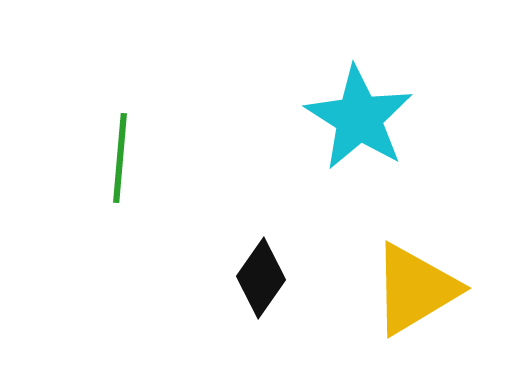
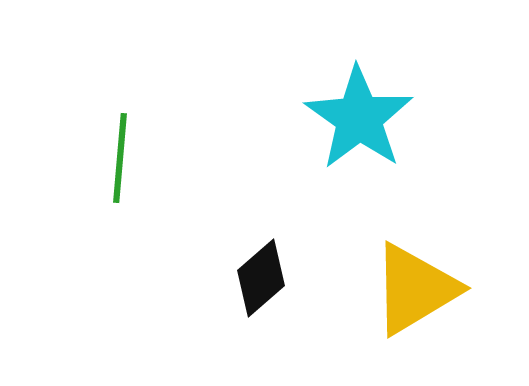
cyan star: rotated 3 degrees clockwise
black diamond: rotated 14 degrees clockwise
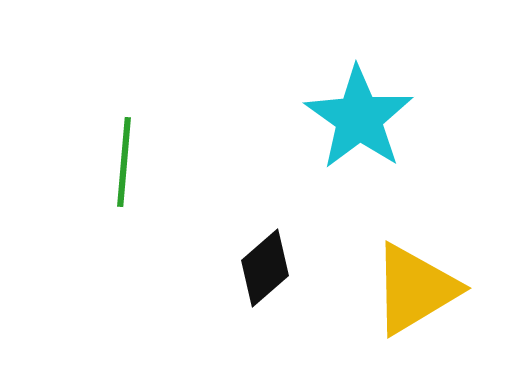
green line: moved 4 px right, 4 px down
black diamond: moved 4 px right, 10 px up
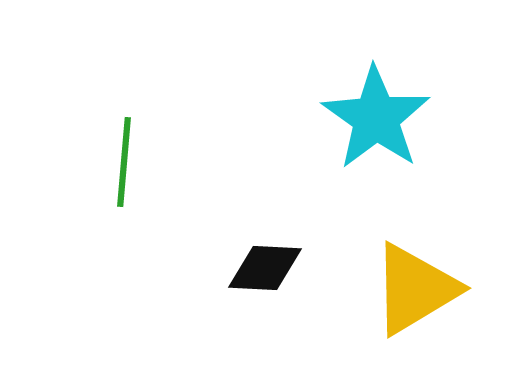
cyan star: moved 17 px right
black diamond: rotated 44 degrees clockwise
